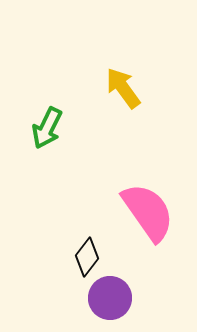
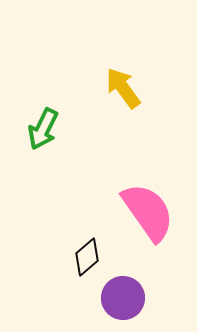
green arrow: moved 4 px left, 1 px down
black diamond: rotated 12 degrees clockwise
purple circle: moved 13 px right
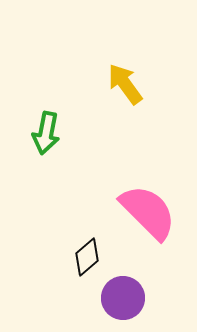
yellow arrow: moved 2 px right, 4 px up
green arrow: moved 3 px right, 4 px down; rotated 15 degrees counterclockwise
pink semicircle: rotated 10 degrees counterclockwise
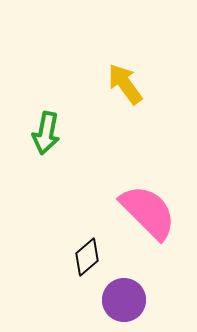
purple circle: moved 1 px right, 2 px down
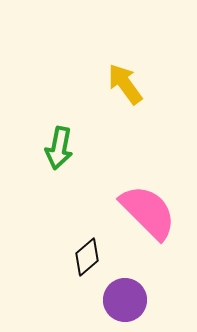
green arrow: moved 13 px right, 15 px down
purple circle: moved 1 px right
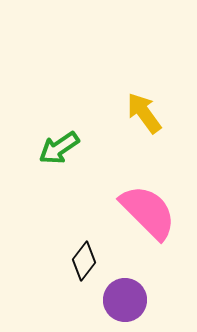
yellow arrow: moved 19 px right, 29 px down
green arrow: rotated 45 degrees clockwise
black diamond: moved 3 px left, 4 px down; rotated 12 degrees counterclockwise
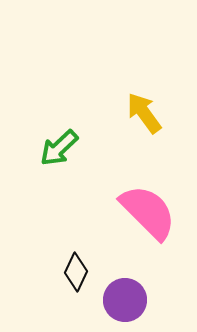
green arrow: rotated 9 degrees counterclockwise
black diamond: moved 8 px left, 11 px down; rotated 12 degrees counterclockwise
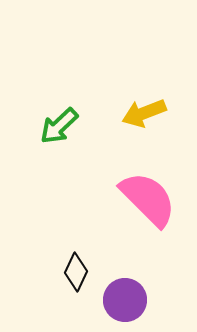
yellow arrow: rotated 75 degrees counterclockwise
green arrow: moved 22 px up
pink semicircle: moved 13 px up
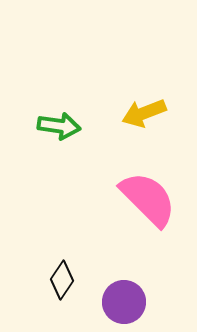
green arrow: rotated 129 degrees counterclockwise
black diamond: moved 14 px left, 8 px down; rotated 9 degrees clockwise
purple circle: moved 1 px left, 2 px down
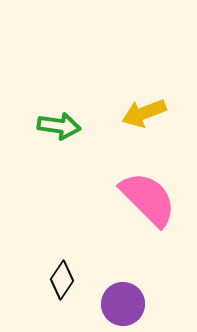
purple circle: moved 1 px left, 2 px down
